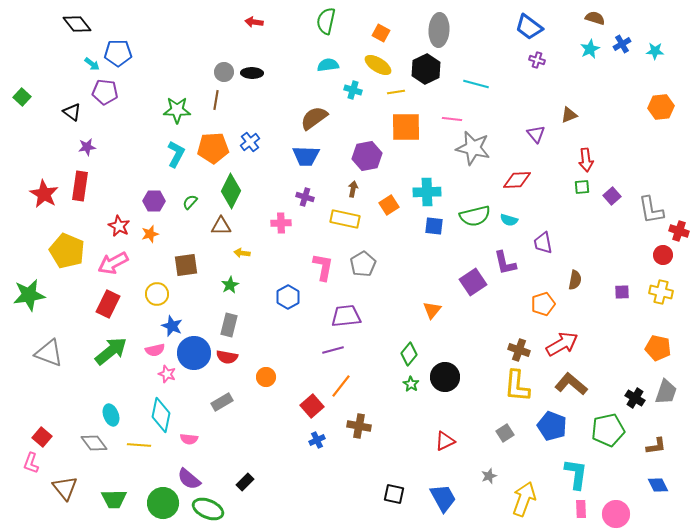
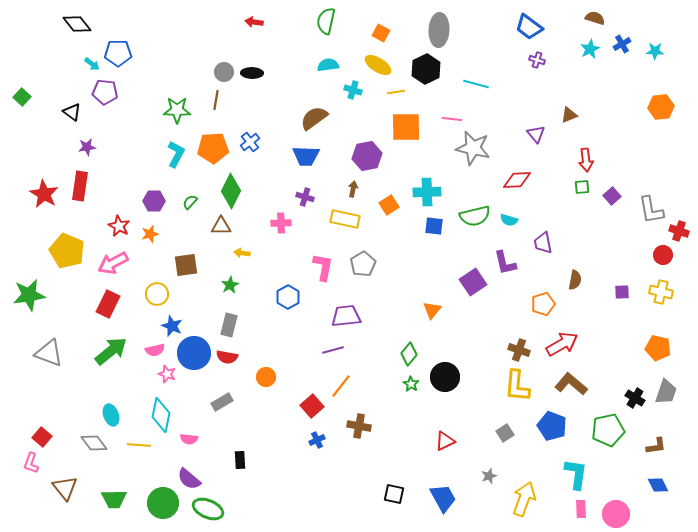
black rectangle at (245, 482): moved 5 px left, 22 px up; rotated 48 degrees counterclockwise
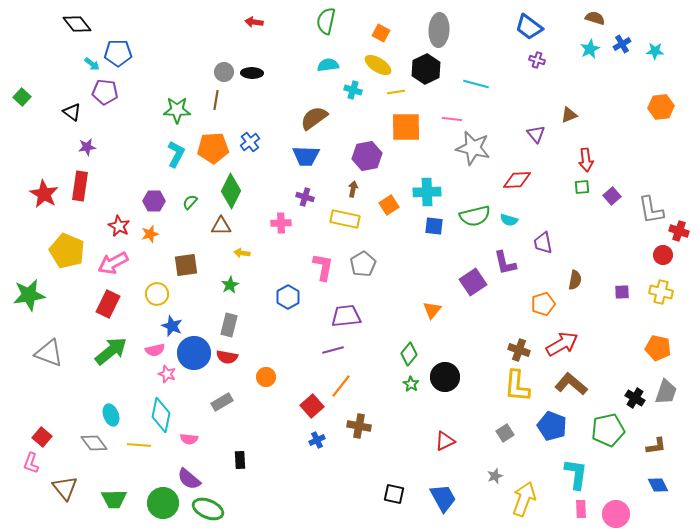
gray star at (489, 476): moved 6 px right
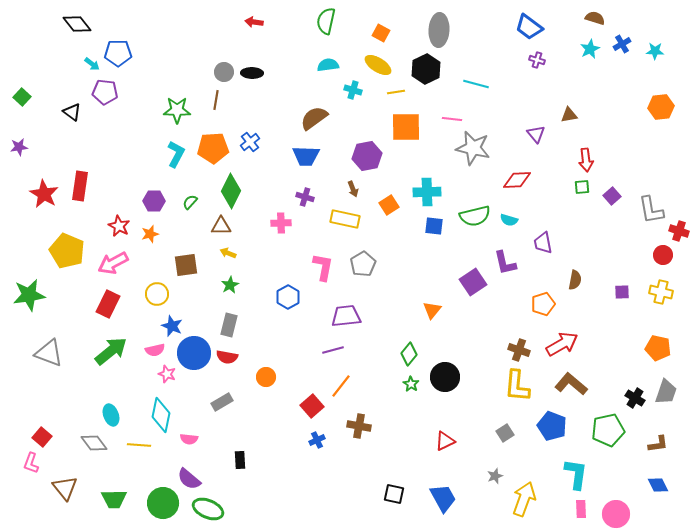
brown triangle at (569, 115): rotated 12 degrees clockwise
purple star at (87, 147): moved 68 px left
brown arrow at (353, 189): rotated 147 degrees clockwise
yellow arrow at (242, 253): moved 14 px left; rotated 14 degrees clockwise
brown L-shape at (656, 446): moved 2 px right, 2 px up
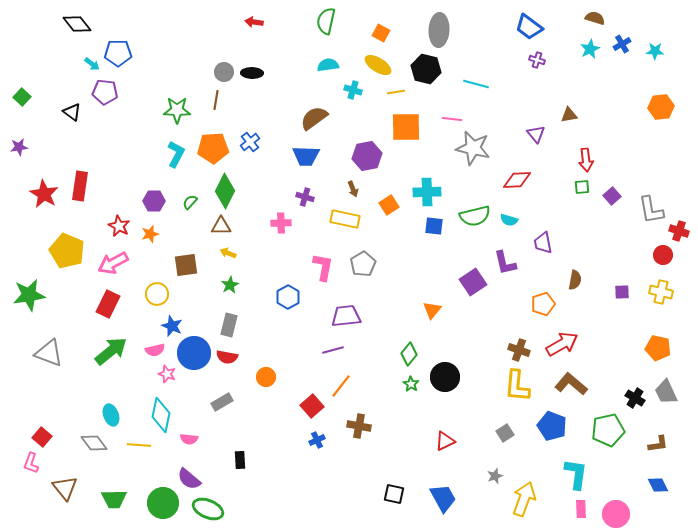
black hexagon at (426, 69): rotated 20 degrees counterclockwise
green diamond at (231, 191): moved 6 px left
gray trapezoid at (666, 392): rotated 136 degrees clockwise
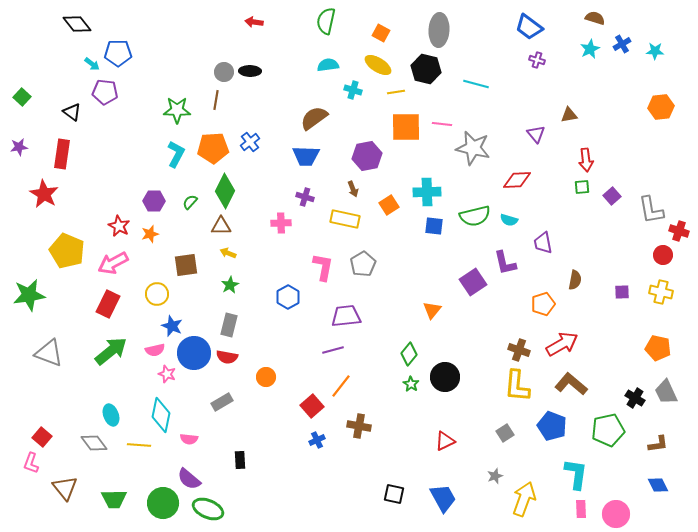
black ellipse at (252, 73): moved 2 px left, 2 px up
pink line at (452, 119): moved 10 px left, 5 px down
red rectangle at (80, 186): moved 18 px left, 32 px up
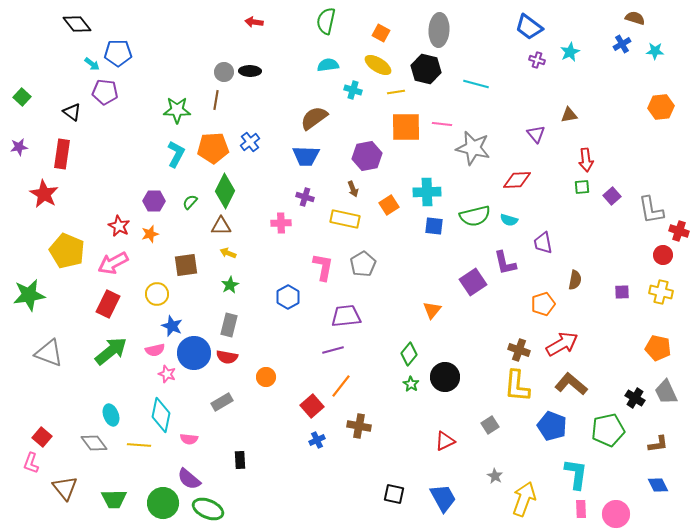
brown semicircle at (595, 18): moved 40 px right
cyan star at (590, 49): moved 20 px left, 3 px down
gray square at (505, 433): moved 15 px left, 8 px up
gray star at (495, 476): rotated 21 degrees counterclockwise
